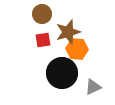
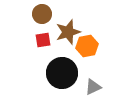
orange hexagon: moved 10 px right, 3 px up; rotated 15 degrees counterclockwise
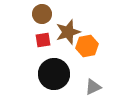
black circle: moved 8 px left, 1 px down
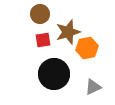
brown circle: moved 2 px left
orange hexagon: moved 2 px down
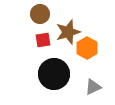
orange hexagon: rotated 20 degrees counterclockwise
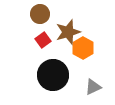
red square: rotated 28 degrees counterclockwise
orange hexagon: moved 4 px left
black circle: moved 1 px left, 1 px down
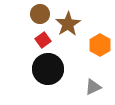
brown star: moved 8 px up; rotated 15 degrees counterclockwise
orange hexagon: moved 17 px right, 3 px up
black circle: moved 5 px left, 6 px up
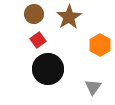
brown circle: moved 6 px left
brown star: moved 1 px right, 7 px up
red square: moved 5 px left
gray triangle: rotated 30 degrees counterclockwise
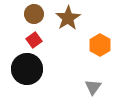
brown star: moved 1 px left, 1 px down
red square: moved 4 px left
black circle: moved 21 px left
